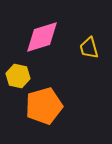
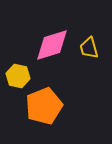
pink diamond: moved 10 px right, 8 px down
orange pentagon: rotated 6 degrees counterclockwise
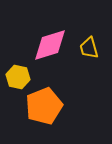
pink diamond: moved 2 px left
yellow hexagon: moved 1 px down
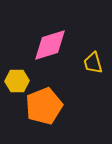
yellow trapezoid: moved 4 px right, 15 px down
yellow hexagon: moved 1 px left, 4 px down; rotated 15 degrees counterclockwise
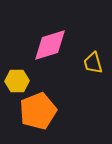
orange pentagon: moved 6 px left, 5 px down
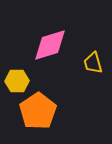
orange pentagon: rotated 12 degrees counterclockwise
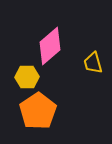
pink diamond: moved 1 px down; rotated 24 degrees counterclockwise
yellow hexagon: moved 10 px right, 4 px up
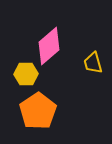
pink diamond: moved 1 px left
yellow hexagon: moved 1 px left, 3 px up
